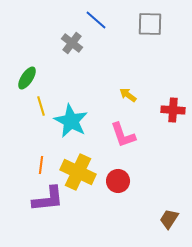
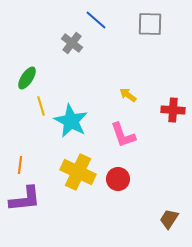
orange line: moved 21 px left
red circle: moved 2 px up
purple L-shape: moved 23 px left
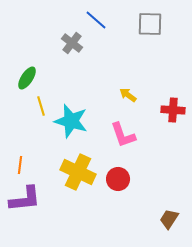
cyan star: rotated 12 degrees counterclockwise
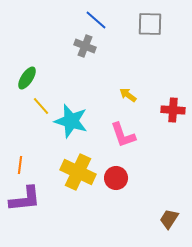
gray cross: moved 13 px right, 3 px down; rotated 15 degrees counterclockwise
yellow line: rotated 24 degrees counterclockwise
red circle: moved 2 px left, 1 px up
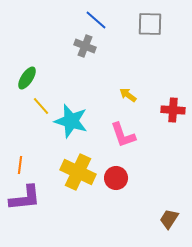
purple L-shape: moved 1 px up
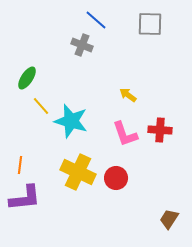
gray cross: moved 3 px left, 1 px up
red cross: moved 13 px left, 20 px down
pink L-shape: moved 2 px right, 1 px up
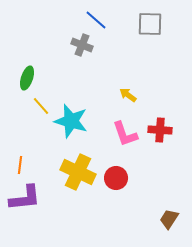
green ellipse: rotated 15 degrees counterclockwise
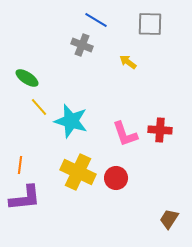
blue line: rotated 10 degrees counterclockwise
green ellipse: rotated 75 degrees counterclockwise
yellow arrow: moved 33 px up
yellow line: moved 2 px left, 1 px down
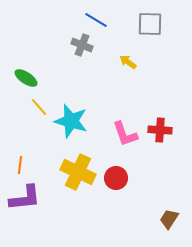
green ellipse: moved 1 px left
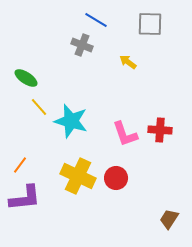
orange line: rotated 30 degrees clockwise
yellow cross: moved 4 px down
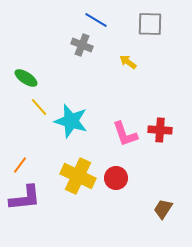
brown trapezoid: moved 6 px left, 10 px up
